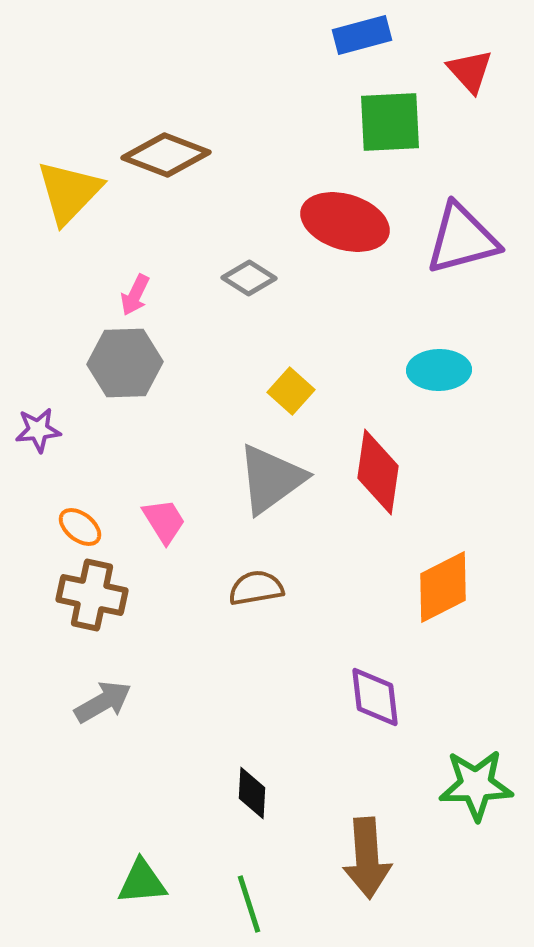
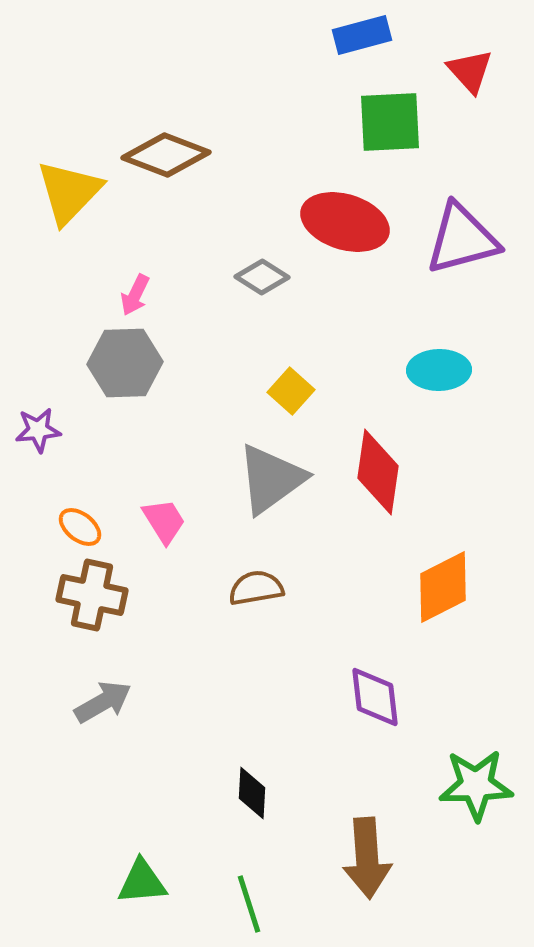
gray diamond: moved 13 px right, 1 px up
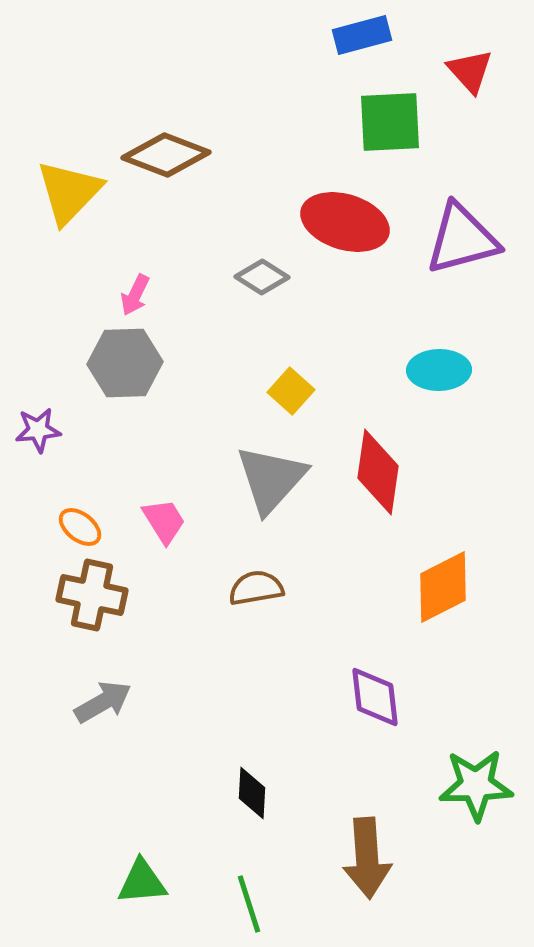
gray triangle: rotated 12 degrees counterclockwise
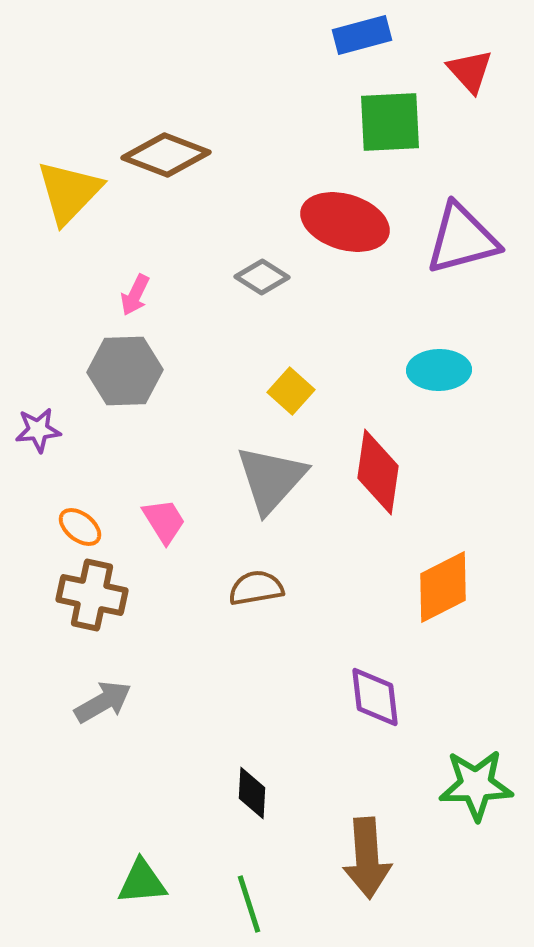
gray hexagon: moved 8 px down
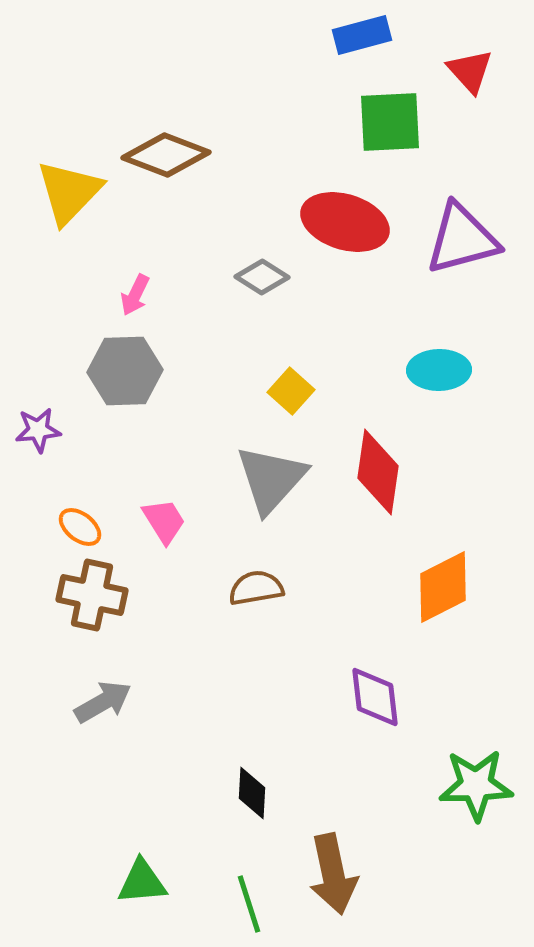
brown arrow: moved 34 px left, 16 px down; rotated 8 degrees counterclockwise
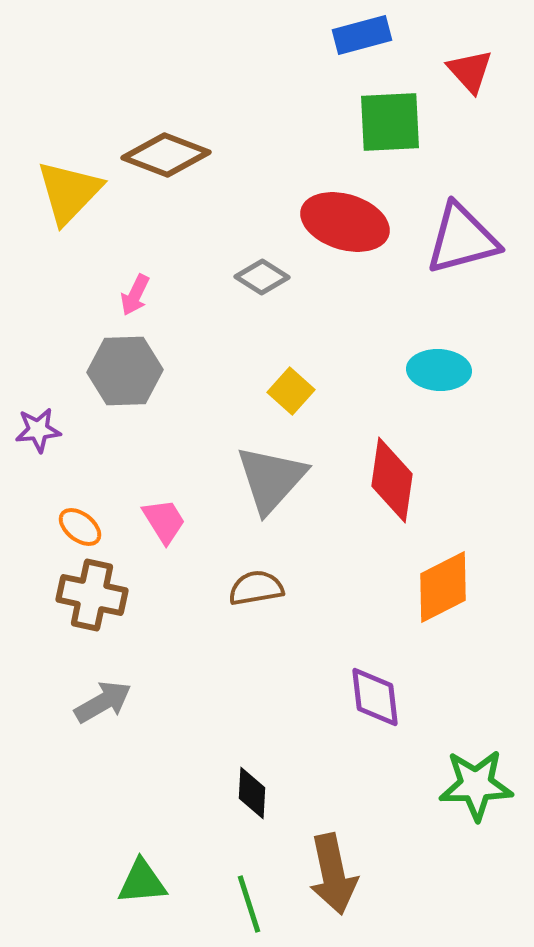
cyan ellipse: rotated 4 degrees clockwise
red diamond: moved 14 px right, 8 px down
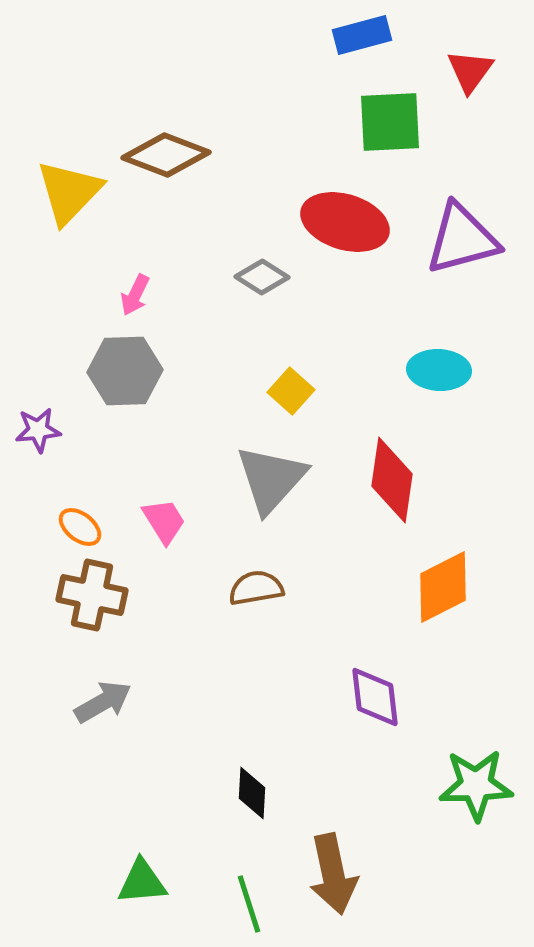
red triangle: rotated 18 degrees clockwise
